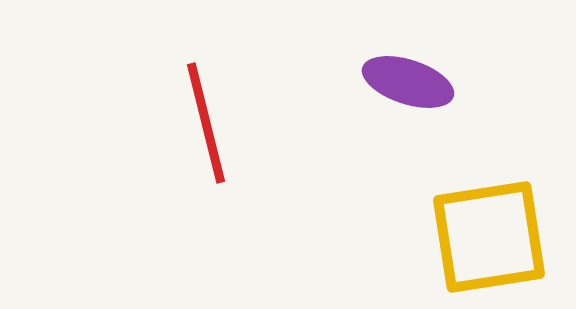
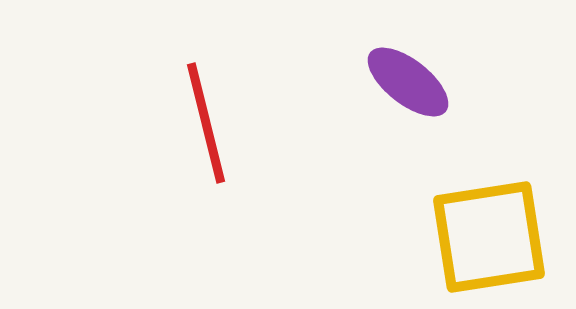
purple ellipse: rotated 20 degrees clockwise
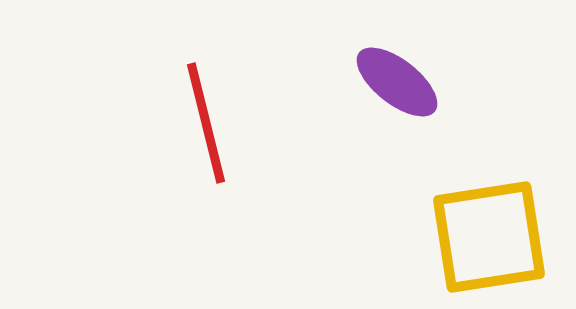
purple ellipse: moved 11 px left
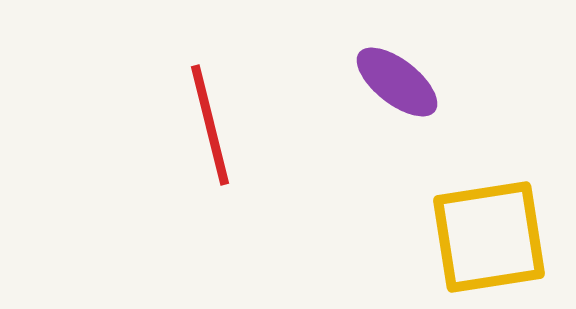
red line: moved 4 px right, 2 px down
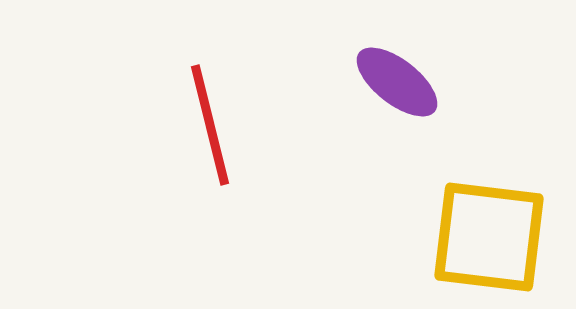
yellow square: rotated 16 degrees clockwise
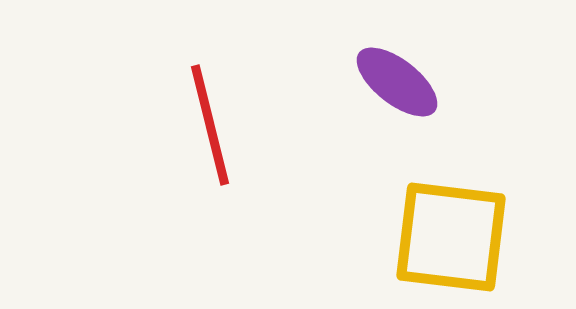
yellow square: moved 38 px left
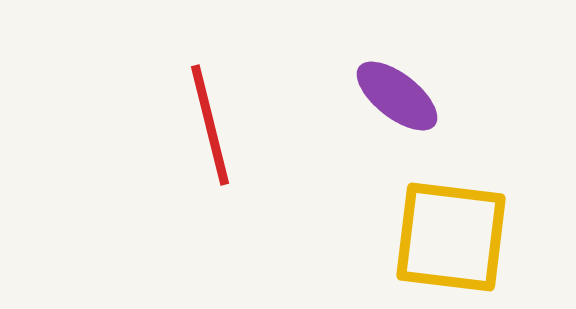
purple ellipse: moved 14 px down
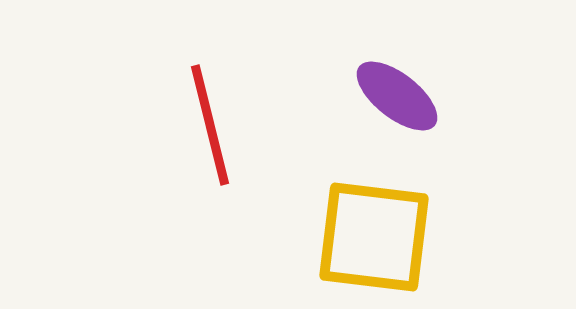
yellow square: moved 77 px left
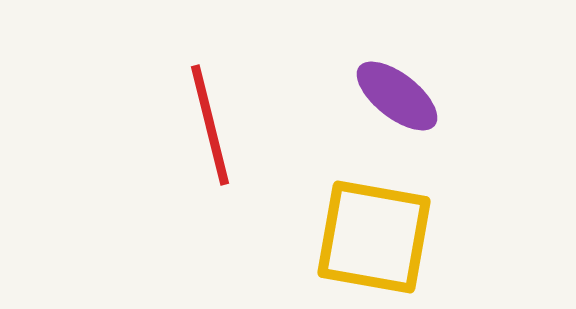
yellow square: rotated 3 degrees clockwise
